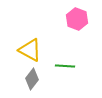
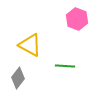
yellow triangle: moved 5 px up
gray diamond: moved 14 px left, 1 px up
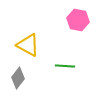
pink hexagon: moved 1 px right, 1 px down; rotated 10 degrees counterclockwise
yellow triangle: moved 2 px left
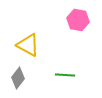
green line: moved 9 px down
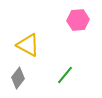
pink hexagon: rotated 15 degrees counterclockwise
green line: rotated 54 degrees counterclockwise
